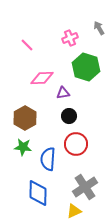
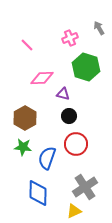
purple triangle: moved 1 px down; rotated 24 degrees clockwise
blue semicircle: moved 1 px left, 1 px up; rotated 15 degrees clockwise
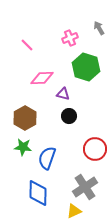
red circle: moved 19 px right, 5 px down
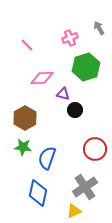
green hexagon: rotated 24 degrees clockwise
black circle: moved 6 px right, 6 px up
blue diamond: rotated 12 degrees clockwise
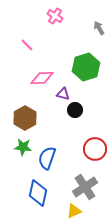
pink cross: moved 15 px left, 22 px up; rotated 35 degrees counterclockwise
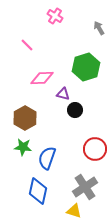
blue diamond: moved 2 px up
yellow triangle: rotated 42 degrees clockwise
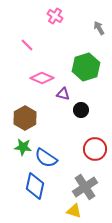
pink diamond: rotated 25 degrees clockwise
black circle: moved 6 px right
blue semicircle: moved 1 px left; rotated 75 degrees counterclockwise
blue diamond: moved 3 px left, 5 px up
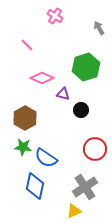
yellow triangle: rotated 42 degrees counterclockwise
